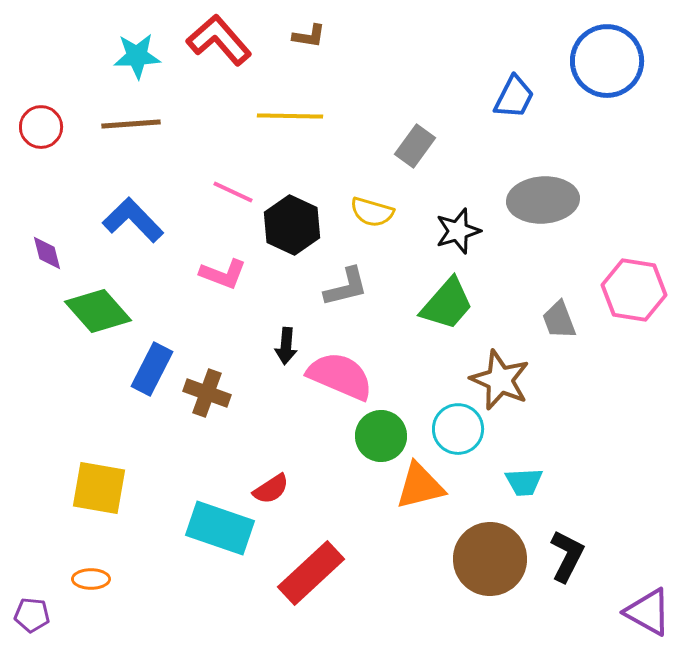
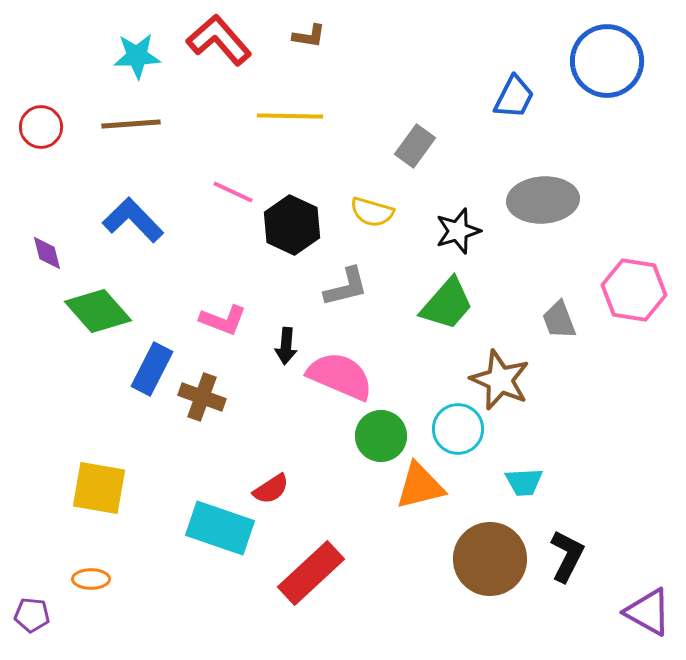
pink L-shape: moved 46 px down
brown cross: moved 5 px left, 4 px down
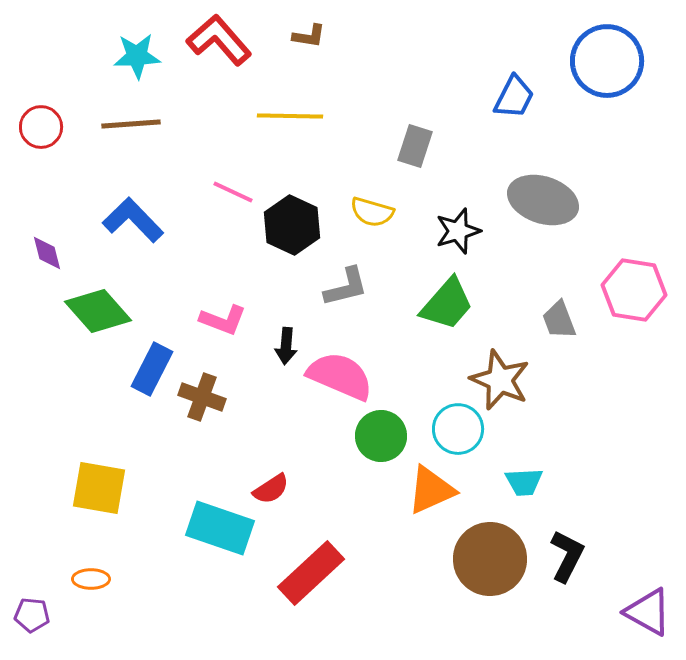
gray rectangle: rotated 18 degrees counterclockwise
gray ellipse: rotated 22 degrees clockwise
orange triangle: moved 11 px right, 4 px down; rotated 10 degrees counterclockwise
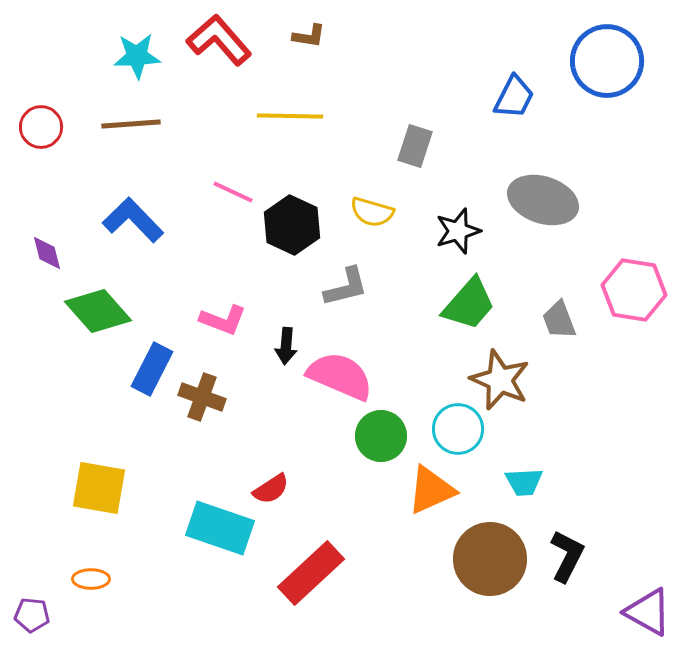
green trapezoid: moved 22 px right
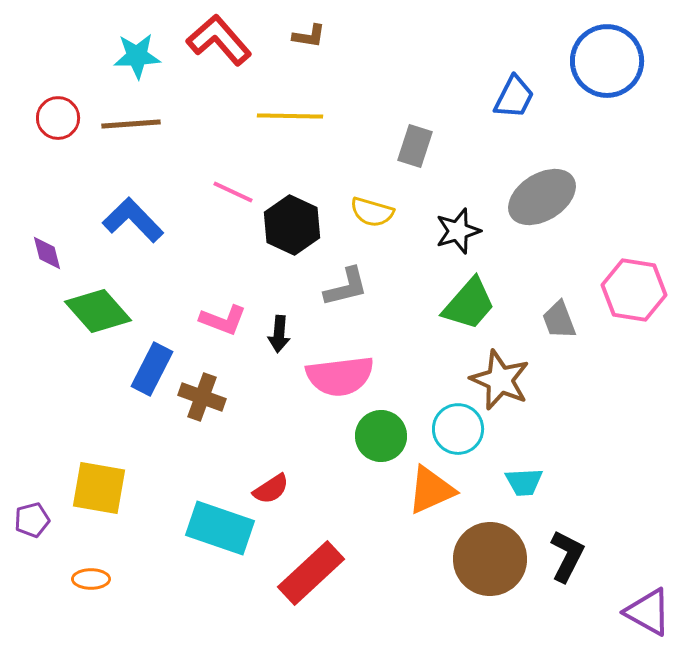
red circle: moved 17 px right, 9 px up
gray ellipse: moved 1 px left, 3 px up; rotated 50 degrees counterclockwise
black arrow: moved 7 px left, 12 px up
pink semicircle: rotated 150 degrees clockwise
purple pentagon: moved 95 px up; rotated 20 degrees counterclockwise
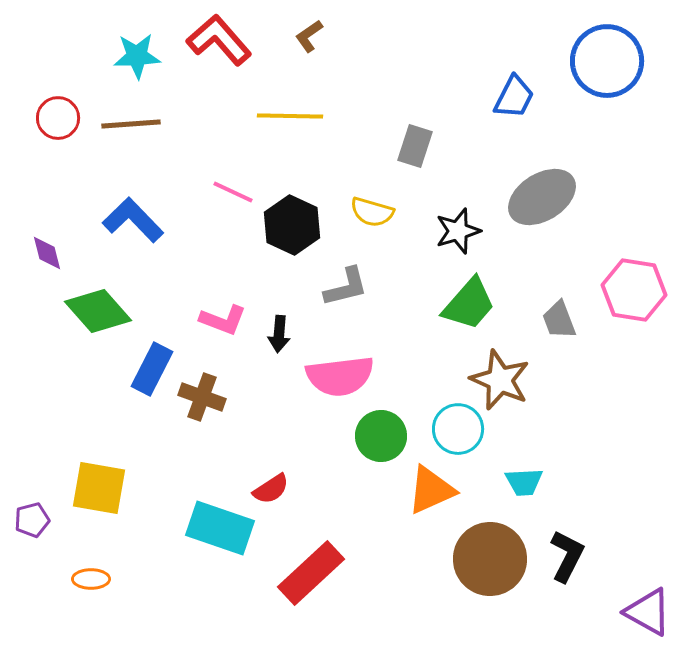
brown L-shape: rotated 136 degrees clockwise
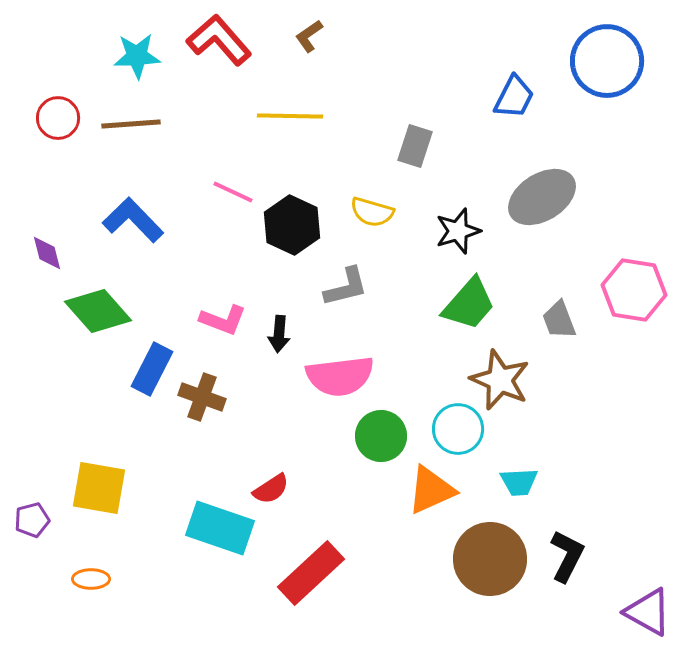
cyan trapezoid: moved 5 px left
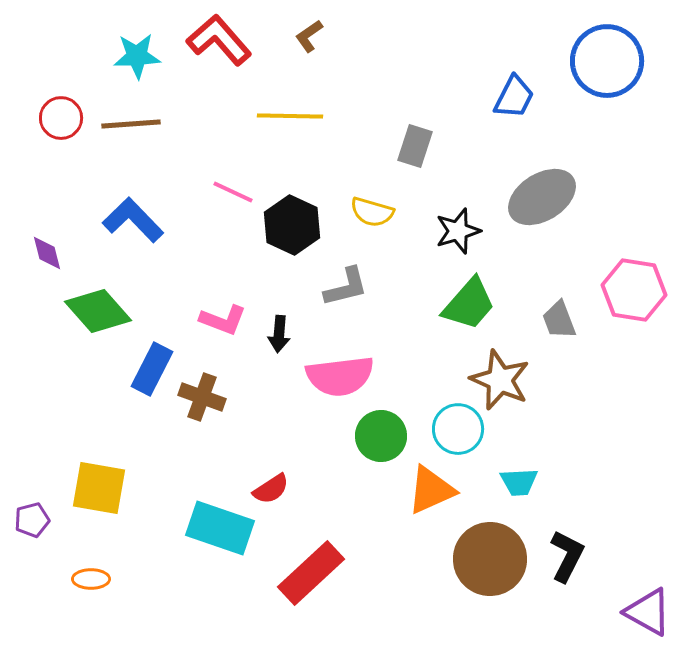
red circle: moved 3 px right
